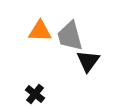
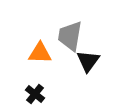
orange triangle: moved 22 px down
gray trapezoid: rotated 24 degrees clockwise
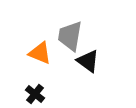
orange triangle: rotated 20 degrees clockwise
black triangle: rotated 30 degrees counterclockwise
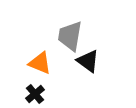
orange triangle: moved 10 px down
black cross: rotated 12 degrees clockwise
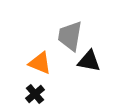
black triangle: moved 1 px right; rotated 25 degrees counterclockwise
